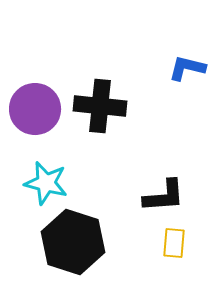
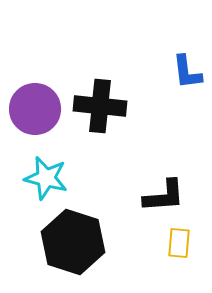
blue L-shape: moved 4 px down; rotated 111 degrees counterclockwise
cyan star: moved 5 px up
yellow rectangle: moved 5 px right
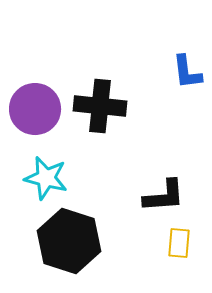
black hexagon: moved 4 px left, 1 px up
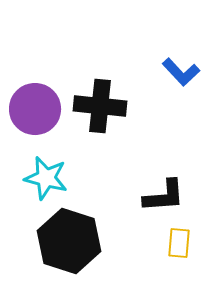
blue L-shape: moved 6 px left; rotated 36 degrees counterclockwise
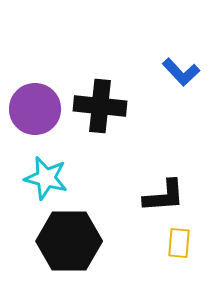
black hexagon: rotated 18 degrees counterclockwise
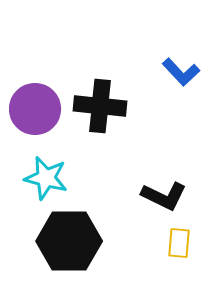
black L-shape: rotated 30 degrees clockwise
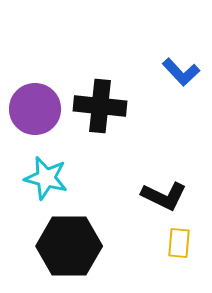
black hexagon: moved 5 px down
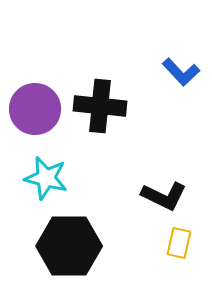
yellow rectangle: rotated 8 degrees clockwise
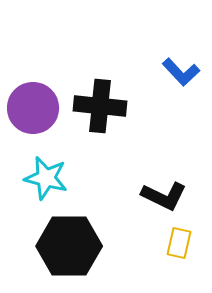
purple circle: moved 2 px left, 1 px up
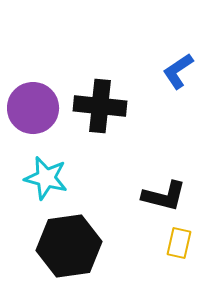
blue L-shape: moved 3 px left, 1 px up; rotated 99 degrees clockwise
black L-shape: rotated 12 degrees counterclockwise
black hexagon: rotated 8 degrees counterclockwise
